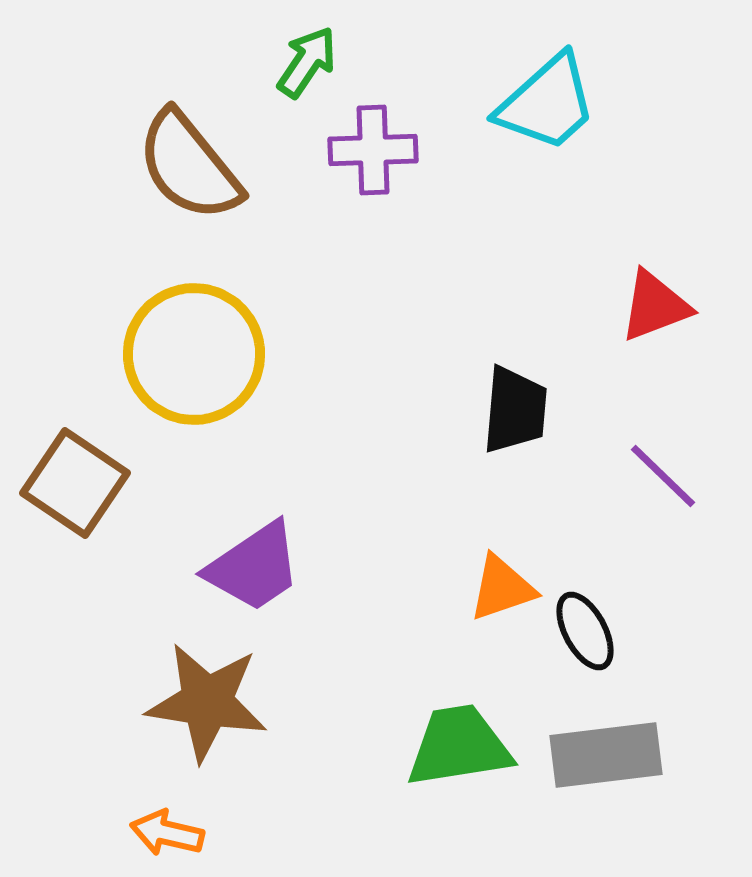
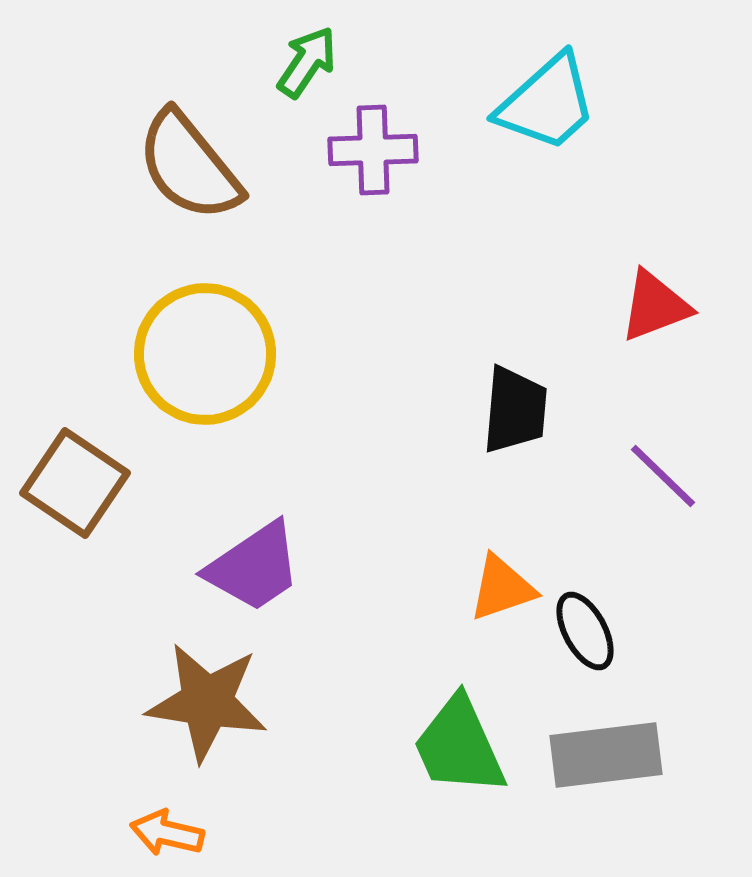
yellow circle: moved 11 px right
green trapezoid: rotated 105 degrees counterclockwise
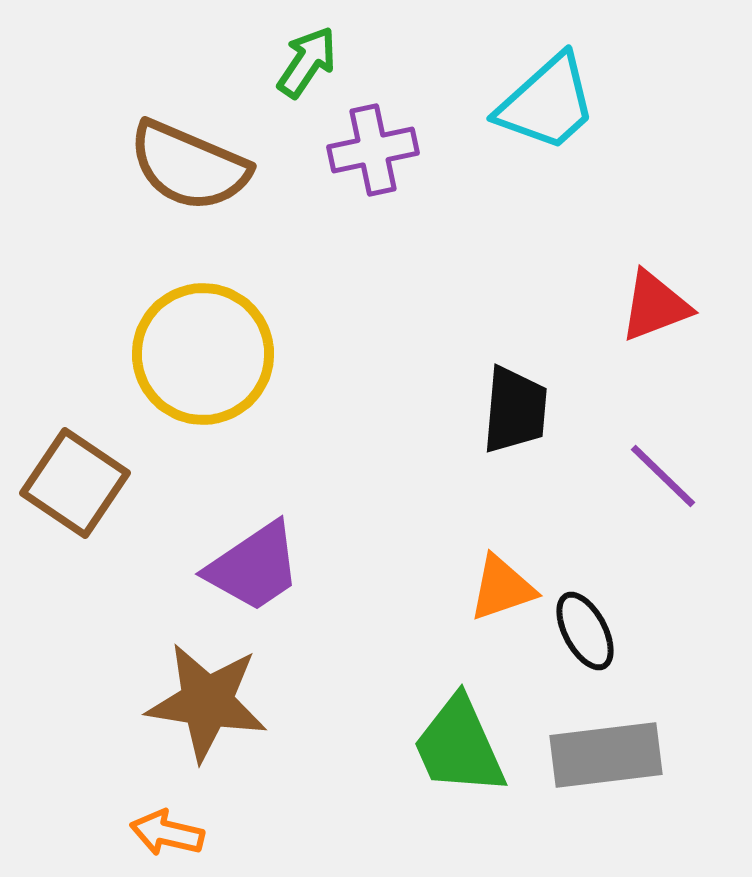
purple cross: rotated 10 degrees counterclockwise
brown semicircle: rotated 28 degrees counterclockwise
yellow circle: moved 2 px left
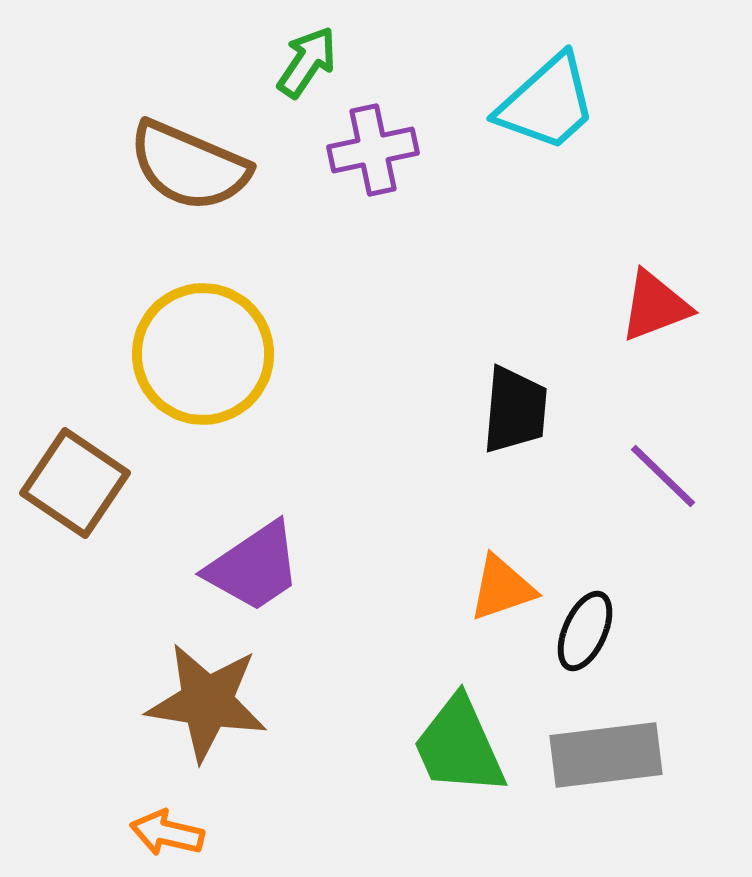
black ellipse: rotated 52 degrees clockwise
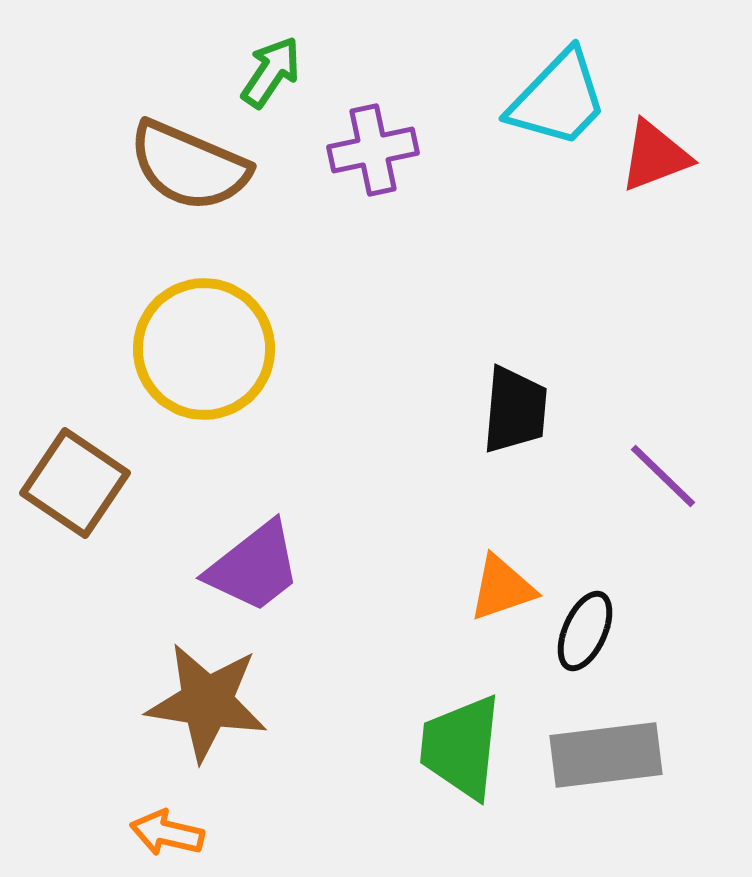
green arrow: moved 36 px left, 10 px down
cyan trapezoid: moved 11 px right, 4 px up; rotated 4 degrees counterclockwise
red triangle: moved 150 px up
yellow circle: moved 1 px right, 5 px up
purple trapezoid: rotated 4 degrees counterclockwise
green trapezoid: moved 2 px right, 1 px down; rotated 30 degrees clockwise
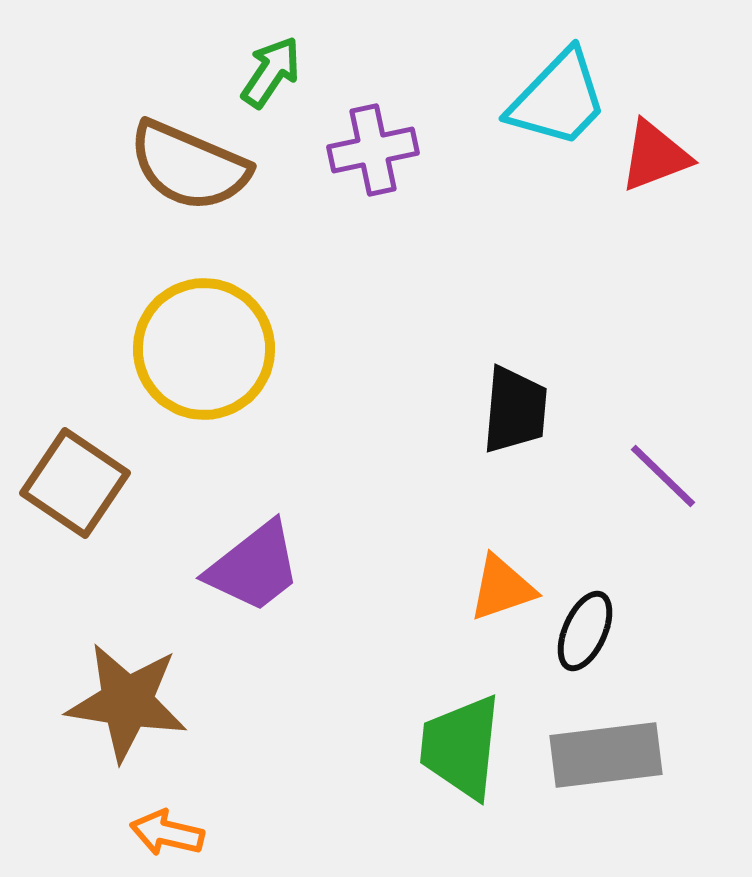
brown star: moved 80 px left
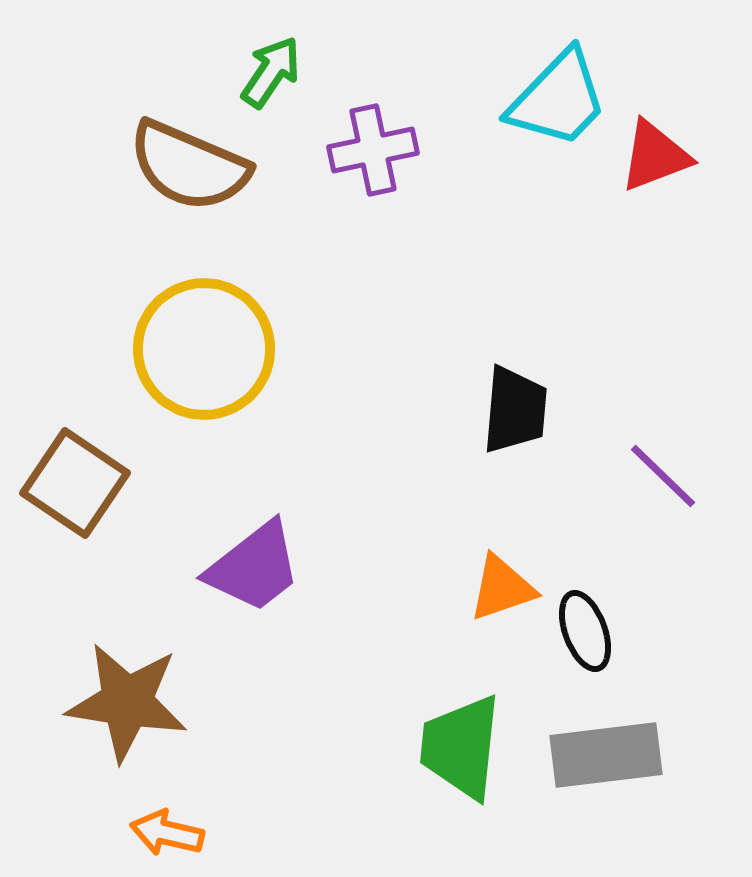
black ellipse: rotated 44 degrees counterclockwise
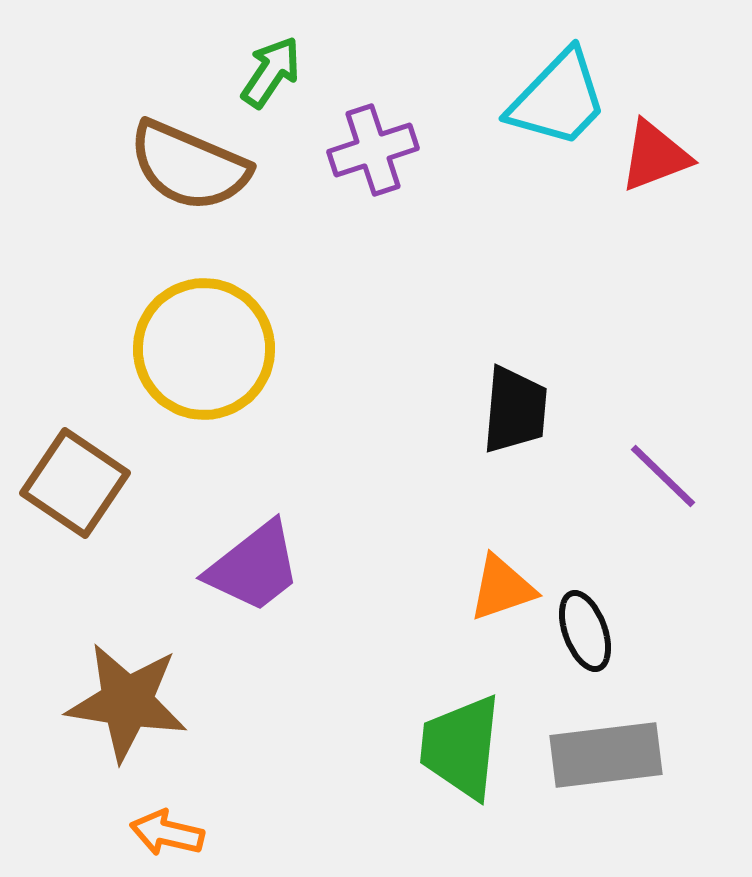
purple cross: rotated 6 degrees counterclockwise
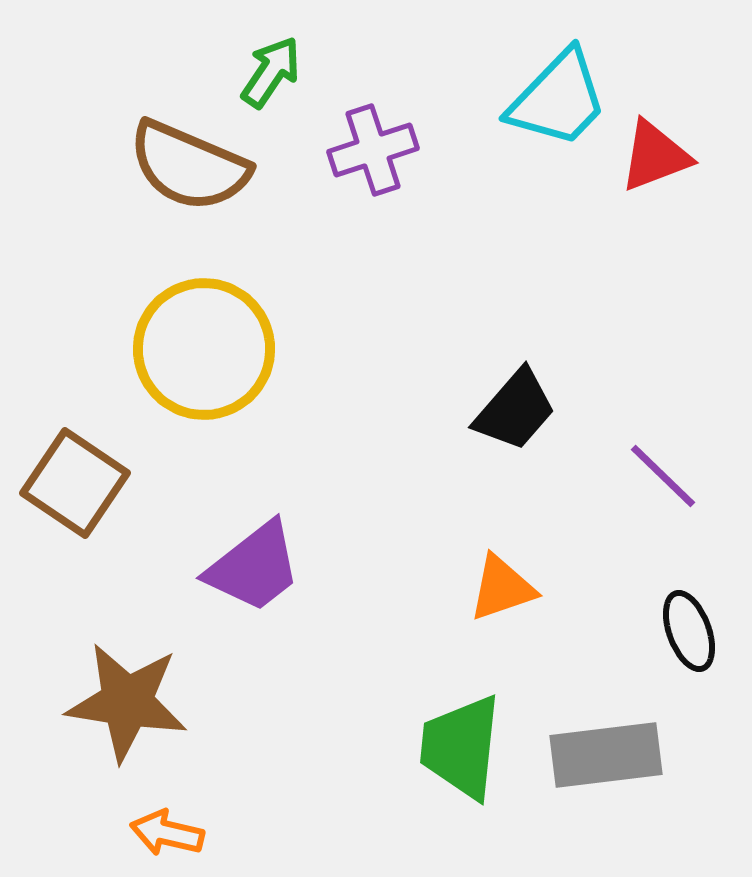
black trapezoid: rotated 36 degrees clockwise
black ellipse: moved 104 px right
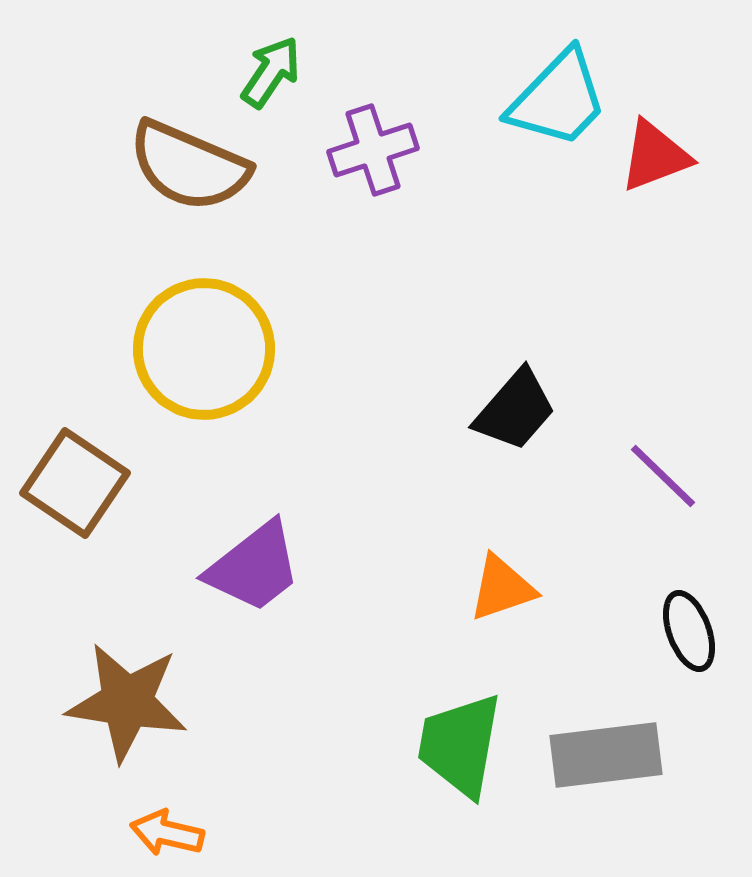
green trapezoid: moved 1 px left, 2 px up; rotated 4 degrees clockwise
